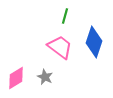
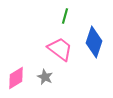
pink trapezoid: moved 2 px down
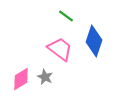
green line: moved 1 px right; rotated 70 degrees counterclockwise
blue diamond: moved 1 px up
pink diamond: moved 5 px right, 1 px down
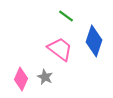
pink diamond: rotated 35 degrees counterclockwise
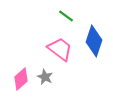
pink diamond: rotated 25 degrees clockwise
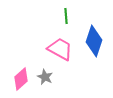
green line: rotated 49 degrees clockwise
pink trapezoid: rotated 8 degrees counterclockwise
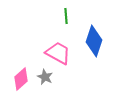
pink trapezoid: moved 2 px left, 4 px down
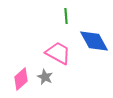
blue diamond: rotated 48 degrees counterclockwise
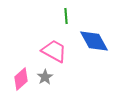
pink trapezoid: moved 4 px left, 2 px up
gray star: rotated 14 degrees clockwise
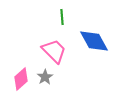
green line: moved 4 px left, 1 px down
pink trapezoid: rotated 16 degrees clockwise
